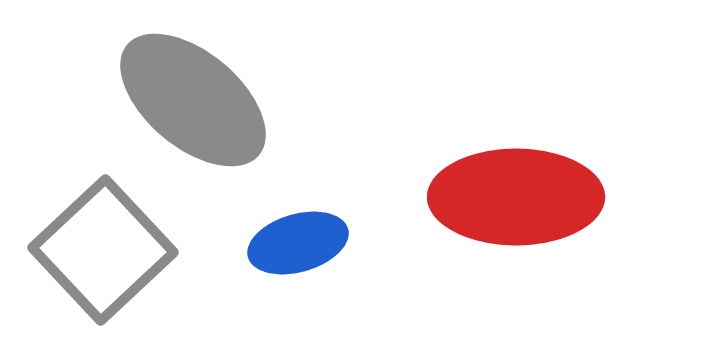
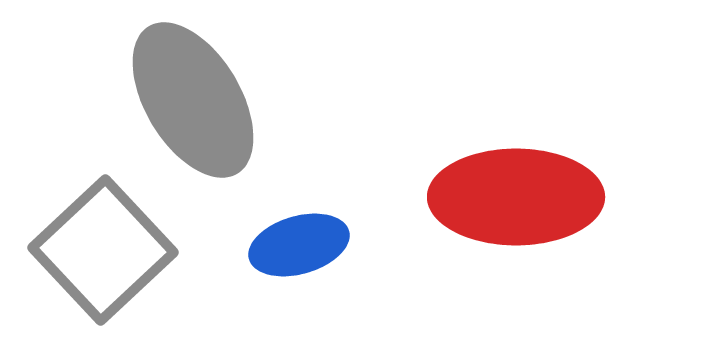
gray ellipse: rotated 19 degrees clockwise
blue ellipse: moved 1 px right, 2 px down
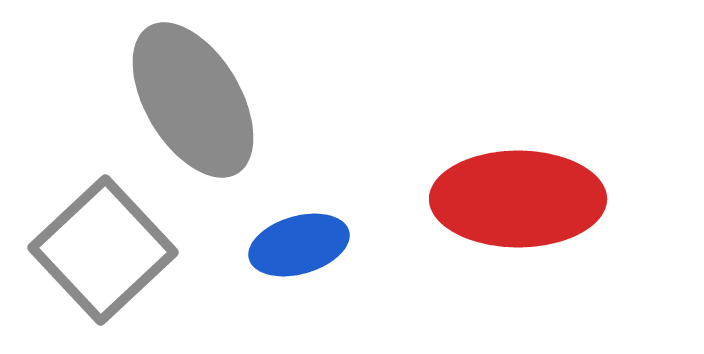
red ellipse: moved 2 px right, 2 px down
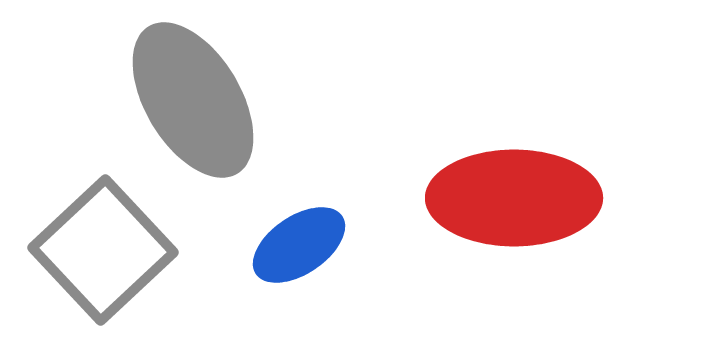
red ellipse: moved 4 px left, 1 px up
blue ellipse: rotated 18 degrees counterclockwise
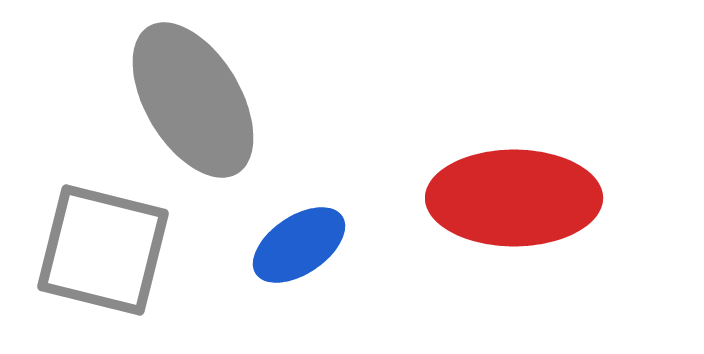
gray square: rotated 33 degrees counterclockwise
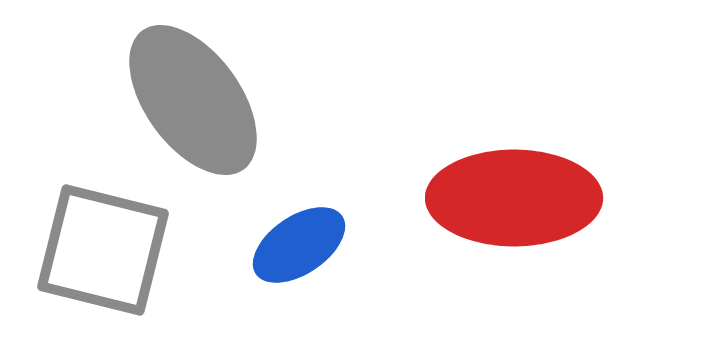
gray ellipse: rotated 5 degrees counterclockwise
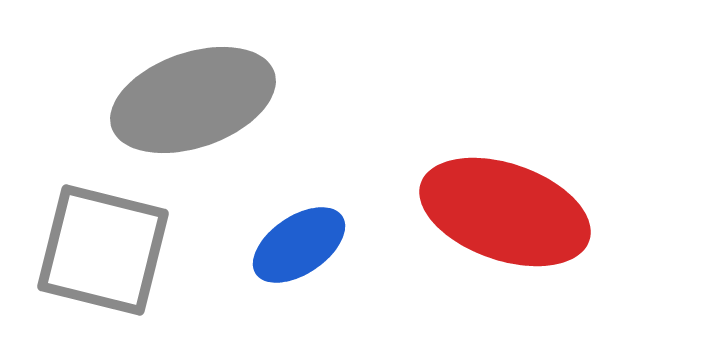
gray ellipse: rotated 73 degrees counterclockwise
red ellipse: moved 9 px left, 14 px down; rotated 19 degrees clockwise
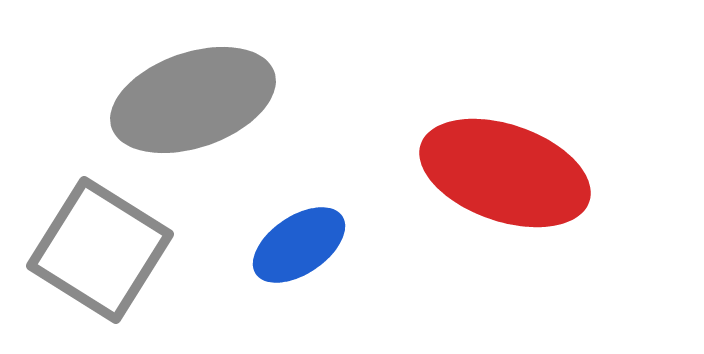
red ellipse: moved 39 px up
gray square: moved 3 px left; rotated 18 degrees clockwise
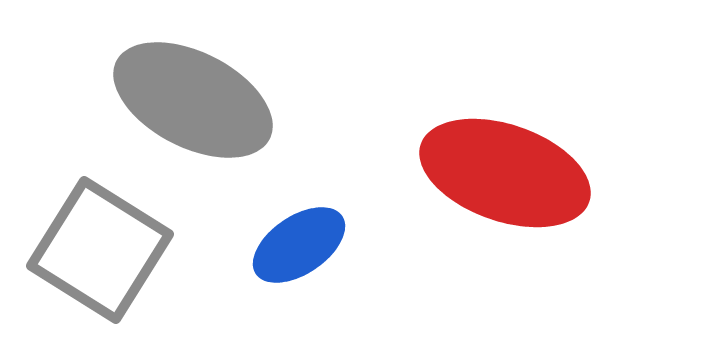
gray ellipse: rotated 46 degrees clockwise
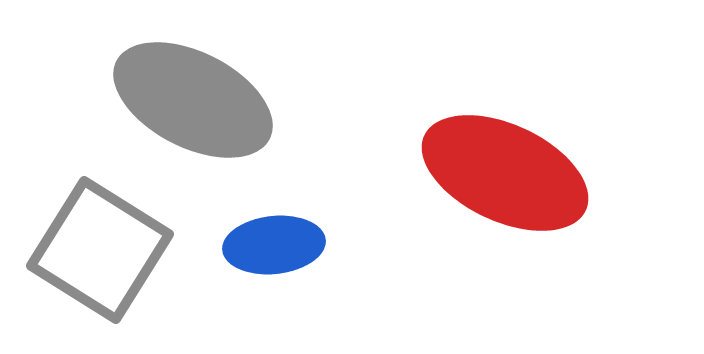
red ellipse: rotated 6 degrees clockwise
blue ellipse: moved 25 px left; rotated 28 degrees clockwise
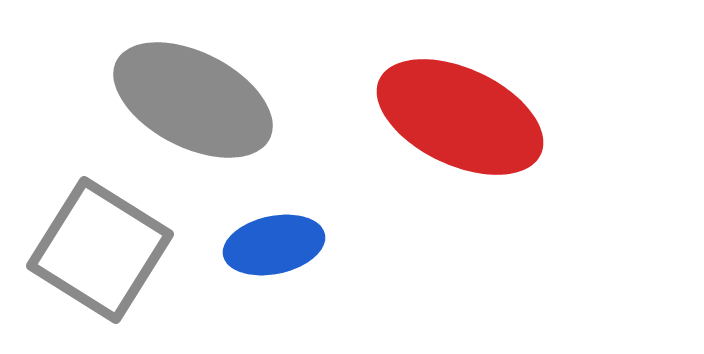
red ellipse: moved 45 px left, 56 px up
blue ellipse: rotated 6 degrees counterclockwise
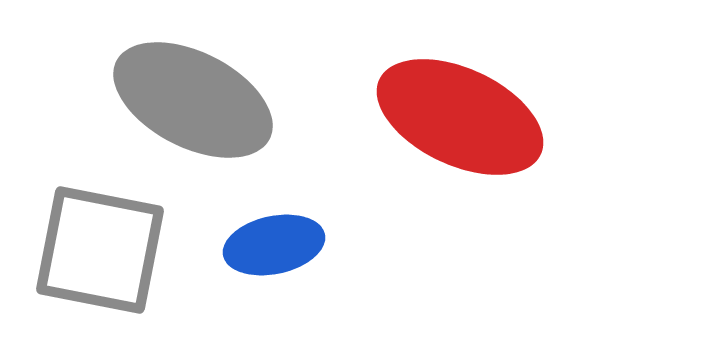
gray square: rotated 21 degrees counterclockwise
